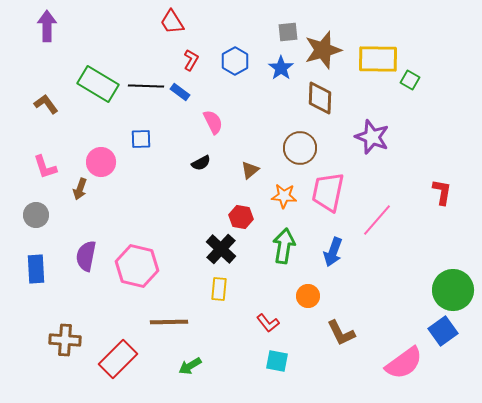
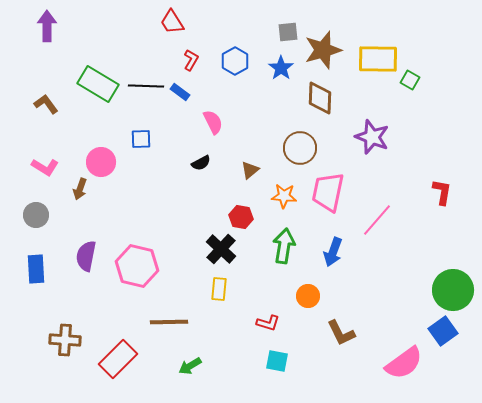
pink L-shape at (45, 167): rotated 40 degrees counterclockwise
red L-shape at (268, 323): rotated 35 degrees counterclockwise
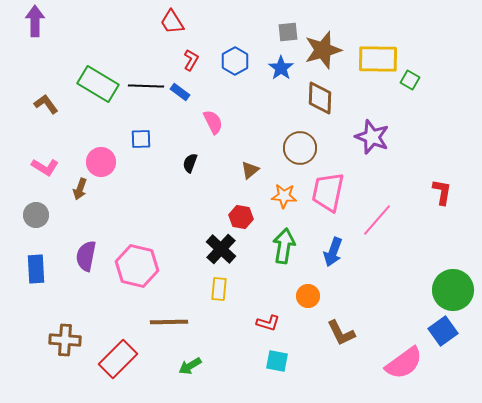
purple arrow at (47, 26): moved 12 px left, 5 px up
black semicircle at (201, 163): moved 11 px left; rotated 138 degrees clockwise
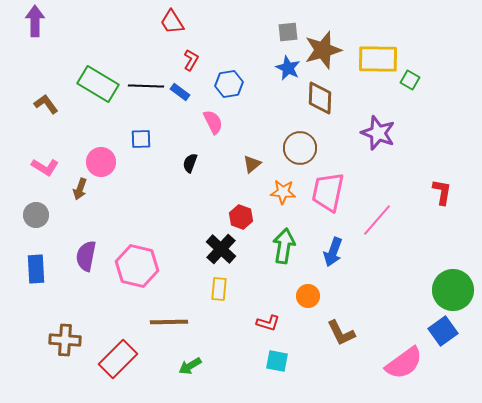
blue hexagon at (235, 61): moved 6 px left, 23 px down; rotated 20 degrees clockwise
blue star at (281, 68): moved 7 px right; rotated 10 degrees counterclockwise
purple star at (372, 137): moved 6 px right, 4 px up
brown triangle at (250, 170): moved 2 px right, 6 px up
orange star at (284, 196): moved 1 px left, 4 px up
red hexagon at (241, 217): rotated 10 degrees clockwise
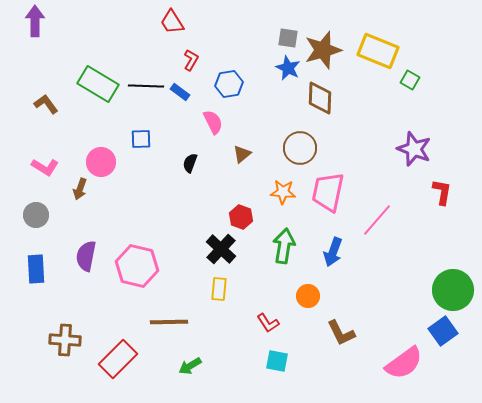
gray square at (288, 32): moved 6 px down; rotated 15 degrees clockwise
yellow rectangle at (378, 59): moved 8 px up; rotated 21 degrees clockwise
purple star at (378, 133): moved 36 px right, 16 px down
brown triangle at (252, 164): moved 10 px left, 10 px up
red L-shape at (268, 323): rotated 40 degrees clockwise
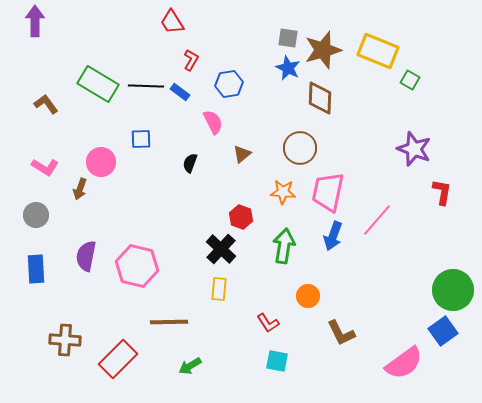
blue arrow at (333, 252): moved 16 px up
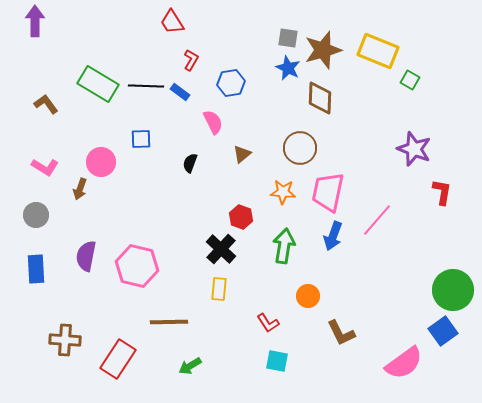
blue hexagon at (229, 84): moved 2 px right, 1 px up
red rectangle at (118, 359): rotated 12 degrees counterclockwise
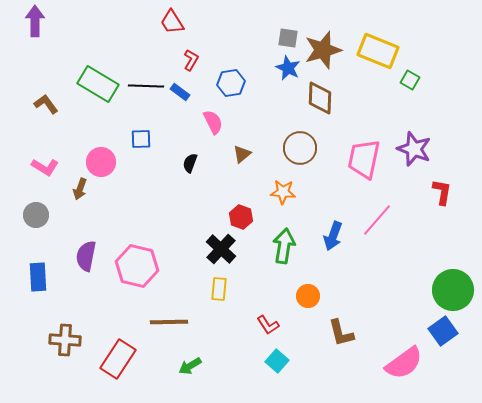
pink trapezoid at (328, 192): moved 36 px right, 33 px up
blue rectangle at (36, 269): moved 2 px right, 8 px down
red L-shape at (268, 323): moved 2 px down
brown L-shape at (341, 333): rotated 12 degrees clockwise
cyan square at (277, 361): rotated 30 degrees clockwise
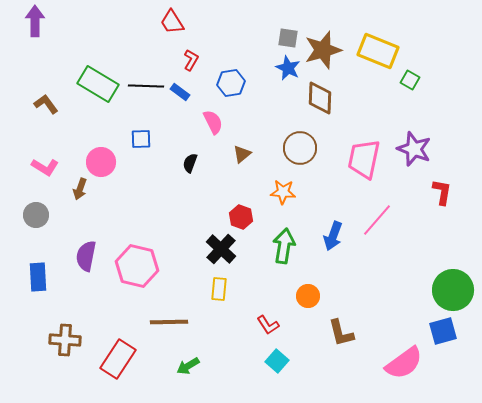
blue square at (443, 331): rotated 20 degrees clockwise
green arrow at (190, 366): moved 2 px left
